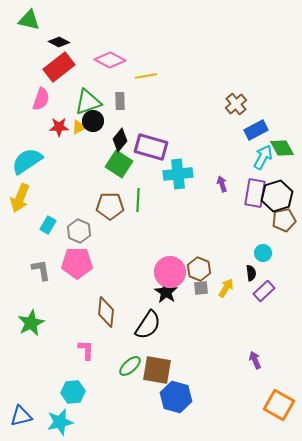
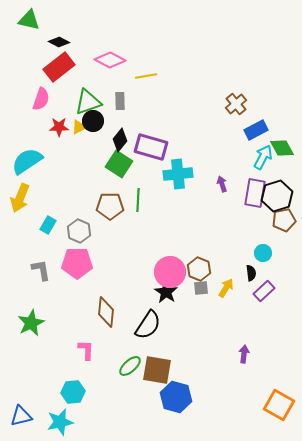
purple arrow at (255, 360): moved 11 px left, 6 px up; rotated 30 degrees clockwise
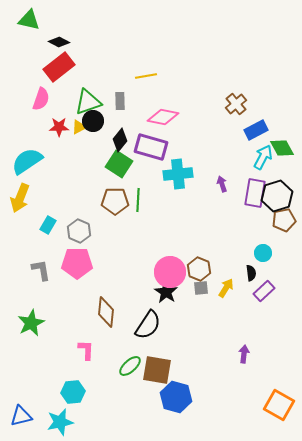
pink diamond at (110, 60): moved 53 px right, 57 px down; rotated 16 degrees counterclockwise
brown pentagon at (110, 206): moved 5 px right, 5 px up
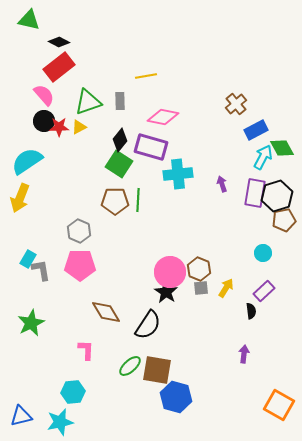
pink semicircle at (41, 99): moved 3 px right, 4 px up; rotated 60 degrees counterclockwise
black circle at (93, 121): moved 49 px left
cyan rectangle at (48, 225): moved 20 px left, 34 px down
pink pentagon at (77, 263): moved 3 px right, 2 px down
black semicircle at (251, 273): moved 38 px down
brown diamond at (106, 312): rotated 36 degrees counterclockwise
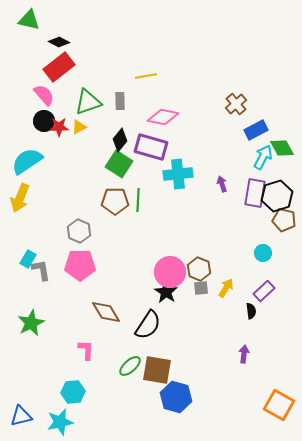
brown pentagon at (284, 220): rotated 25 degrees clockwise
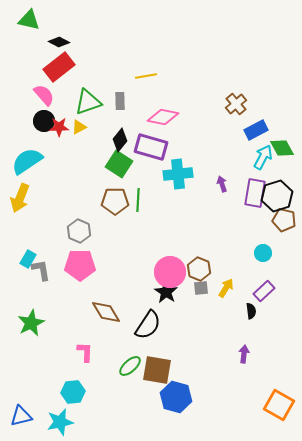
pink L-shape at (86, 350): moved 1 px left, 2 px down
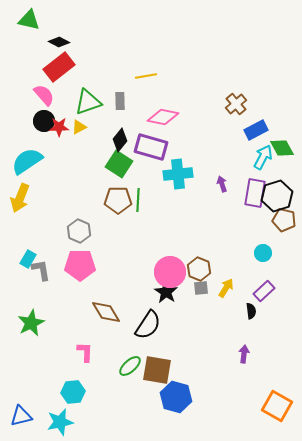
brown pentagon at (115, 201): moved 3 px right, 1 px up
orange square at (279, 405): moved 2 px left, 1 px down
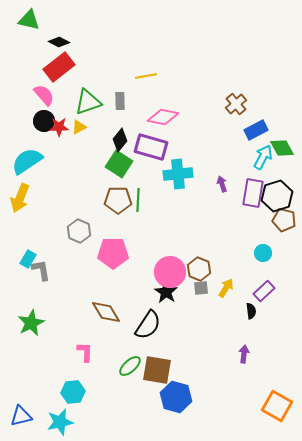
purple rectangle at (255, 193): moved 2 px left
pink pentagon at (80, 265): moved 33 px right, 12 px up
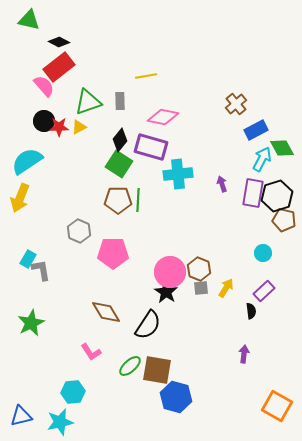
pink semicircle at (44, 95): moved 9 px up
cyan arrow at (263, 157): moved 1 px left, 2 px down
pink L-shape at (85, 352): moved 6 px right; rotated 145 degrees clockwise
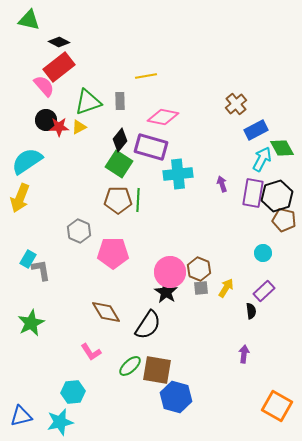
black circle at (44, 121): moved 2 px right, 1 px up
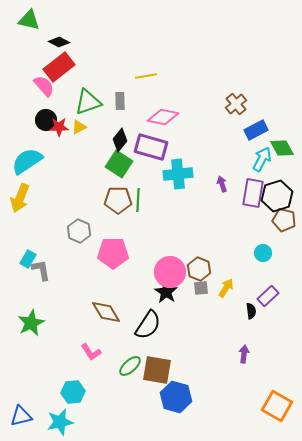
purple rectangle at (264, 291): moved 4 px right, 5 px down
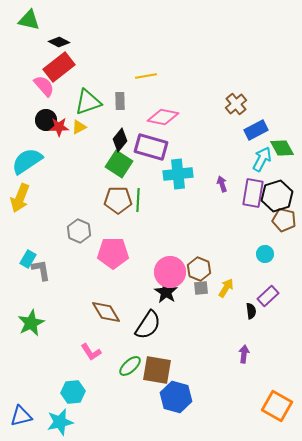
cyan circle at (263, 253): moved 2 px right, 1 px down
